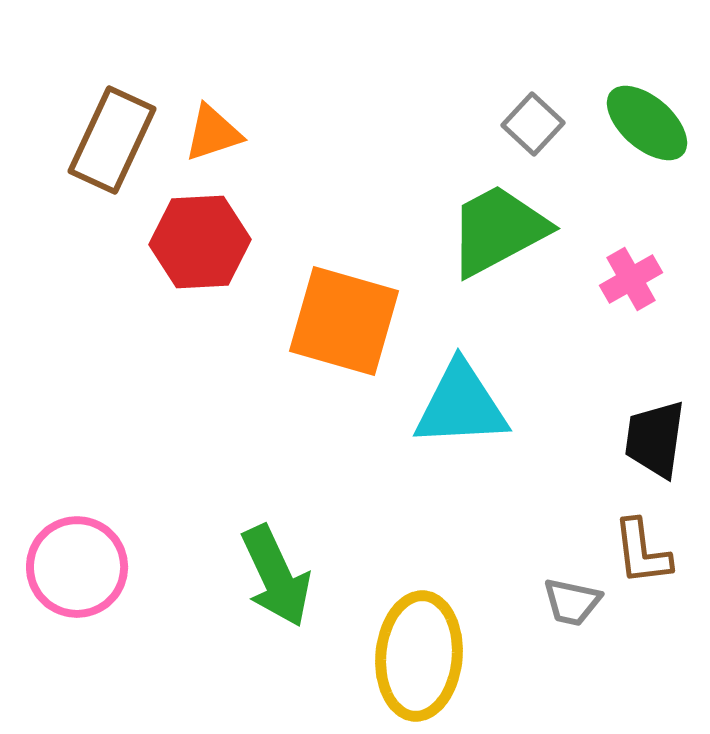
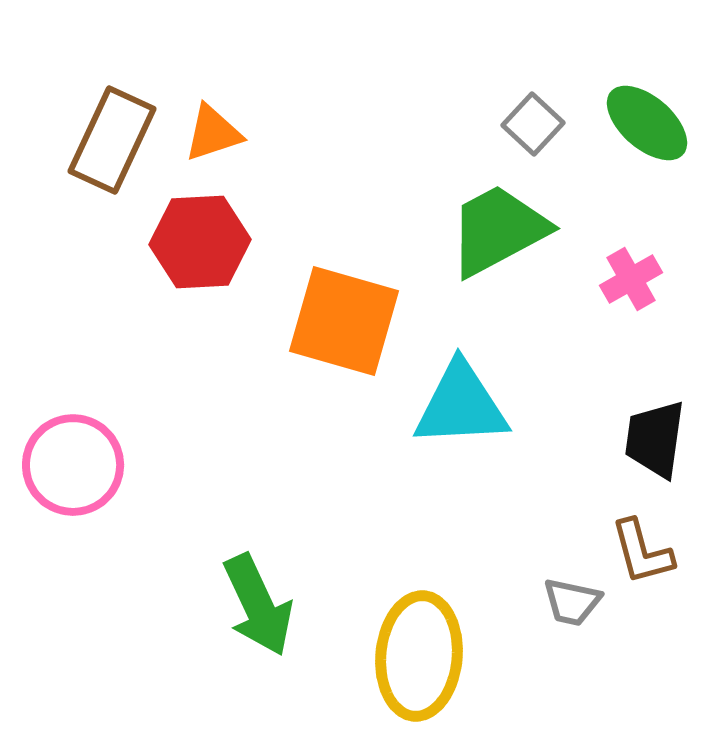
brown L-shape: rotated 8 degrees counterclockwise
pink circle: moved 4 px left, 102 px up
green arrow: moved 18 px left, 29 px down
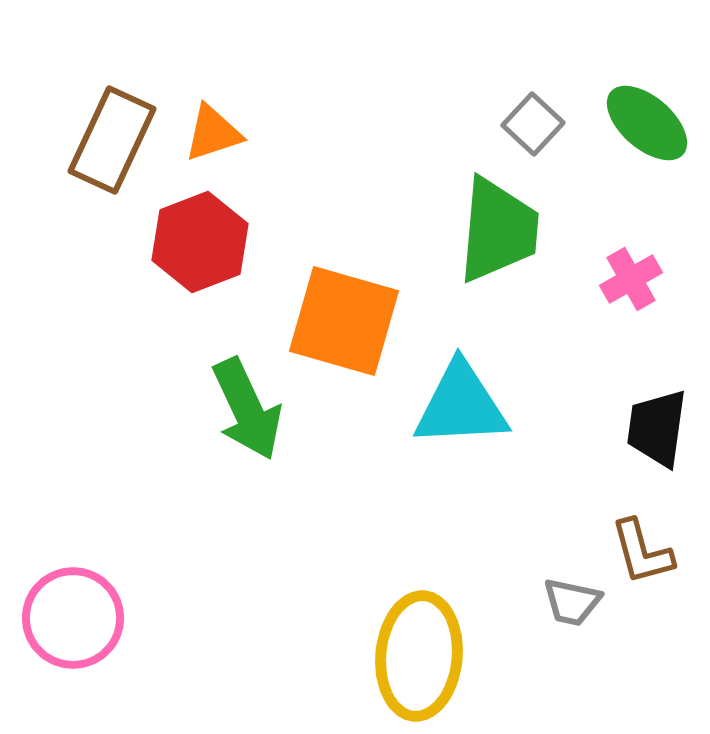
green trapezoid: rotated 123 degrees clockwise
red hexagon: rotated 18 degrees counterclockwise
black trapezoid: moved 2 px right, 11 px up
pink circle: moved 153 px down
green arrow: moved 11 px left, 196 px up
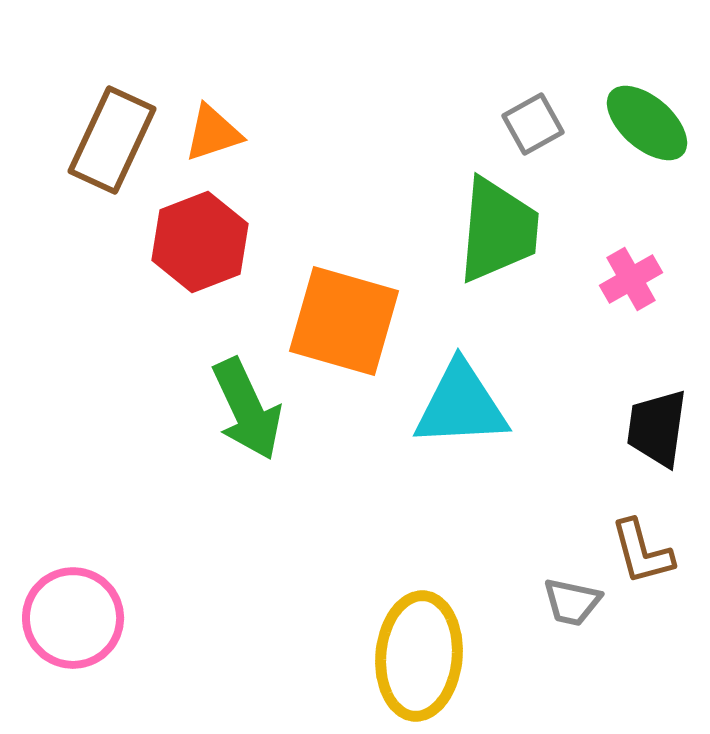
gray square: rotated 18 degrees clockwise
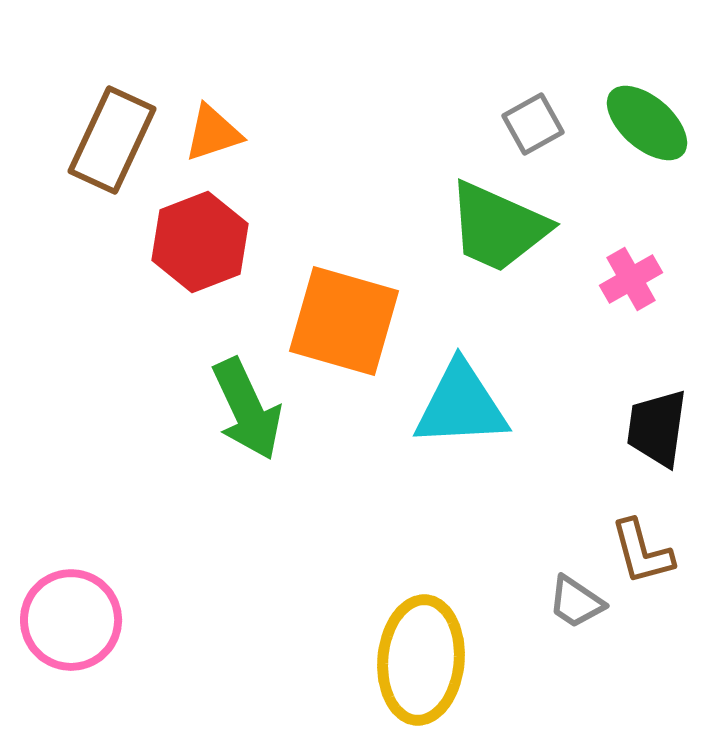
green trapezoid: moved 3 px up; rotated 109 degrees clockwise
gray trapezoid: moved 4 px right; rotated 22 degrees clockwise
pink circle: moved 2 px left, 2 px down
yellow ellipse: moved 2 px right, 4 px down
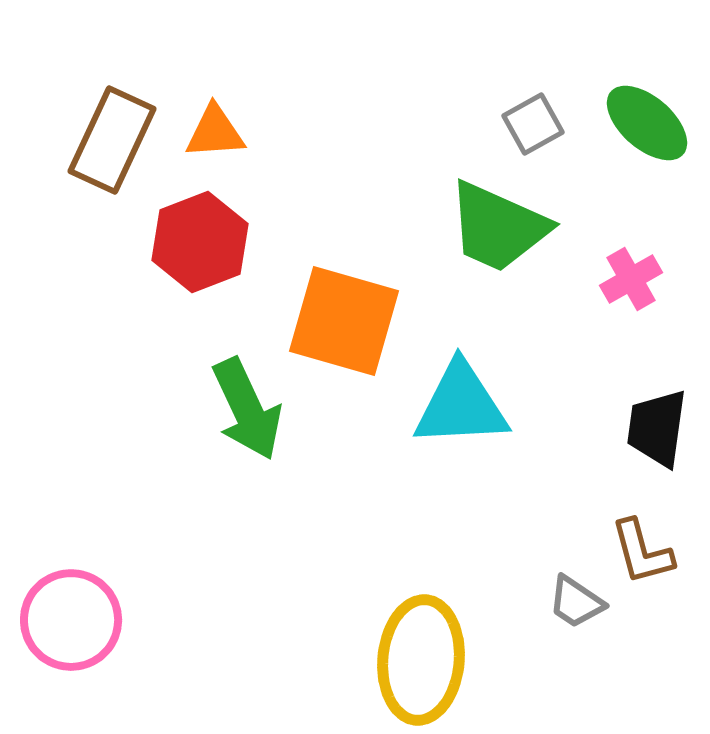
orange triangle: moved 2 px right, 1 px up; rotated 14 degrees clockwise
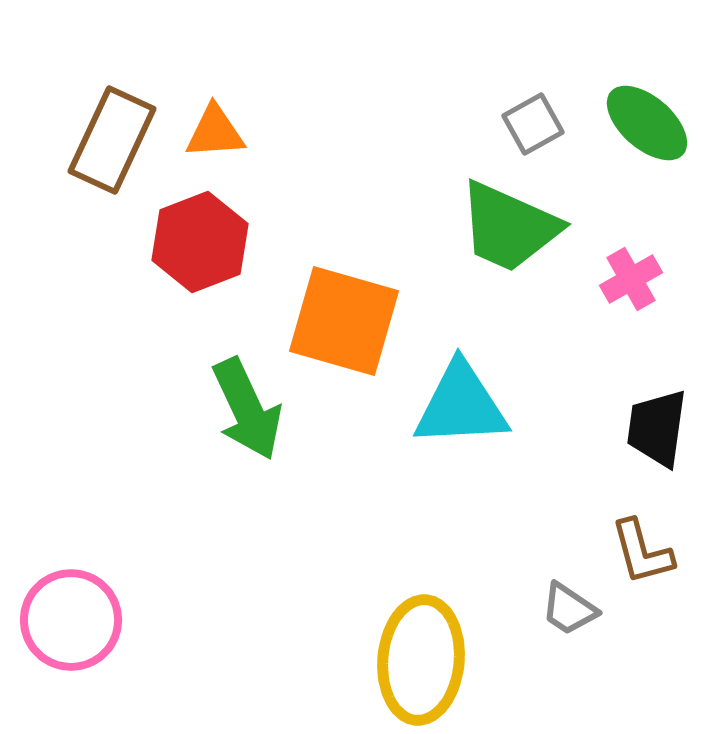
green trapezoid: moved 11 px right
gray trapezoid: moved 7 px left, 7 px down
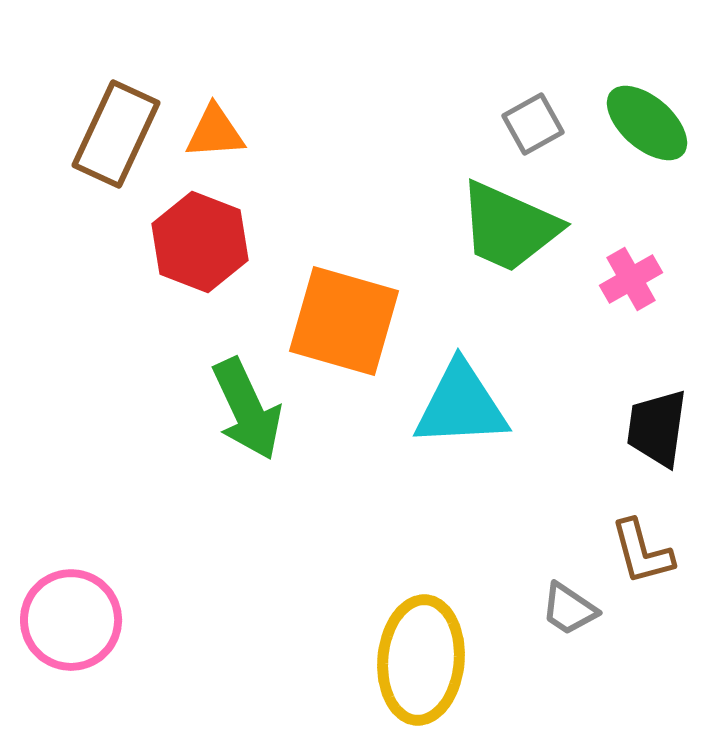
brown rectangle: moved 4 px right, 6 px up
red hexagon: rotated 18 degrees counterclockwise
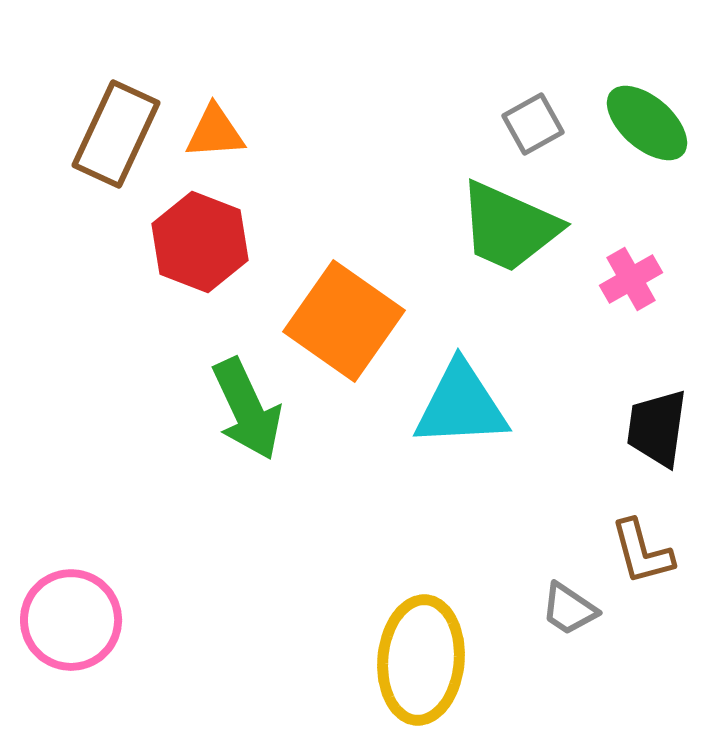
orange square: rotated 19 degrees clockwise
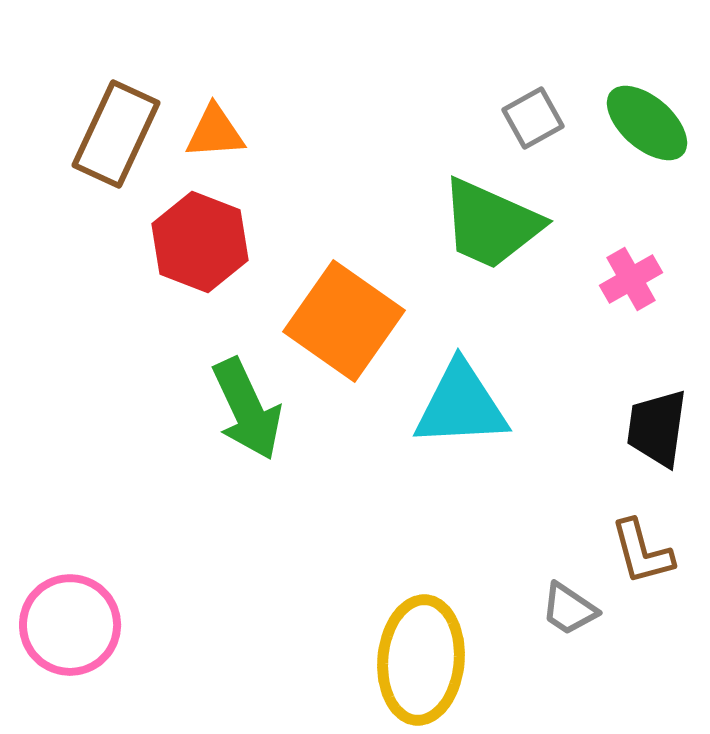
gray square: moved 6 px up
green trapezoid: moved 18 px left, 3 px up
pink circle: moved 1 px left, 5 px down
